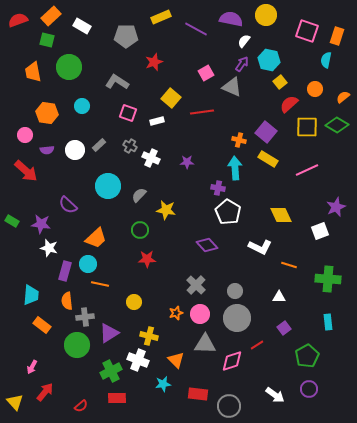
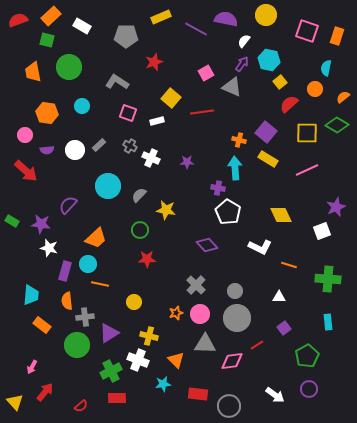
purple semicircle at (231, 19): moved 5 px left
cyan semicircle at (326, 60): moved 8 px down
yellow square at (307, 127): moved 6 px down
purple semicircle at (68, 205): rotated 90 degrees clockwise
white square at (320, 231): moved 2 px right
pink diamond at (232, 361): rotated 10 degrees clockwise
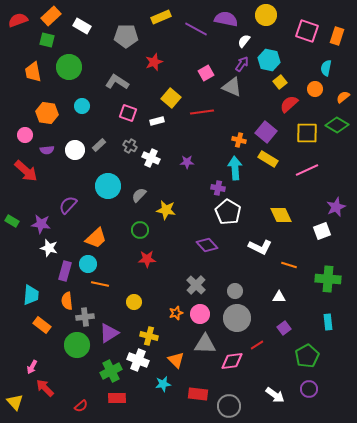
red arrow at (45, 392): moved 4 px up; rotated 84 degrees counterclockwise
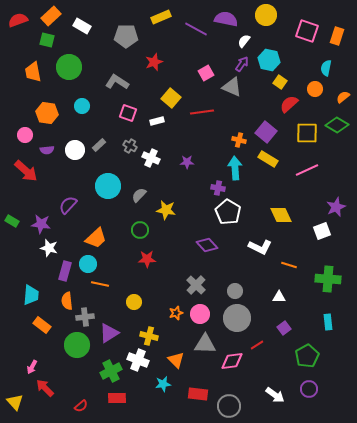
yellow square at (280, 82): rotated 16 degrees counterclockwise
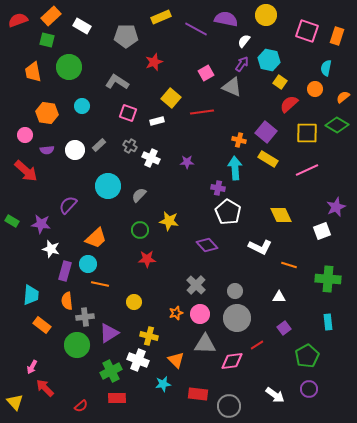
yellow star at (166, 210): moved 3 px right, 11 px down
white star at (49, 248): moved 2 px right, 1 px down
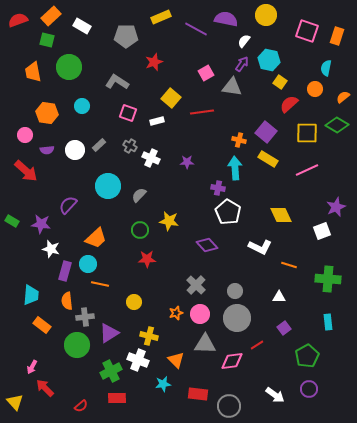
gray triangle at (232, 87): rotated 15 degrees counterclockwise
